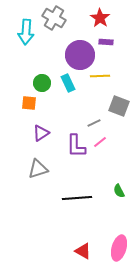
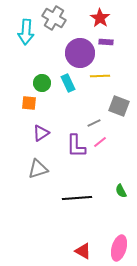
purple circle: moved 2 px up
green semicircle: moved 2 px right
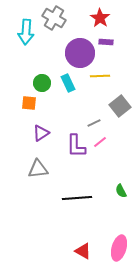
gray square: moved 1 px right; rotated 30 degrees clockwise
gray triangle: rotated 10 degrees clockwise
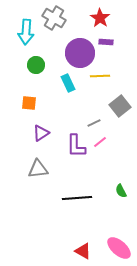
green circle: moved 6 px left, 18 px up
pink ellipse: rotated 65 degrees counterclockwise
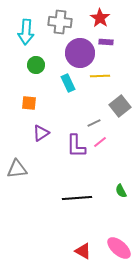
gray cross: moved 6 px right, 4 px down; rotated 25 degrees counterclockwise
gray triangle: moved 21 px left
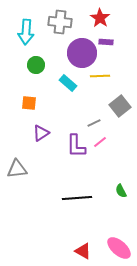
purple circle: moved 2 px right
cyan rectangle: rotated 24 degrees counterclockwise
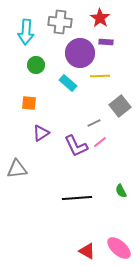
purple circle: moved 2 px left
purple L-shape: rotated 25 degrees counterclockwise
red triangle: moved 4 px right
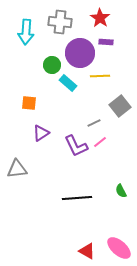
green circle: moved 16 px right
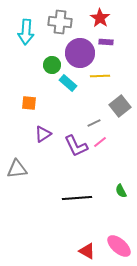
purple triangle: moved 2 px right, 1 px down
pink ellipse: moved 2 px up
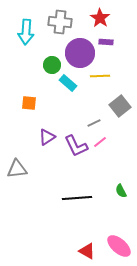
purple triangle: moved 4 px right, 3 px down
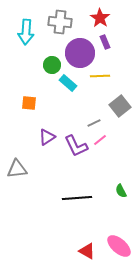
purple rectangle: moved 1 px left; rotated 64 degrees clockwise
pink line: moved 2 px up
